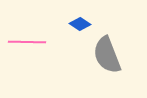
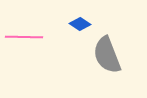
pink line: moved 3 px left, 5 px up
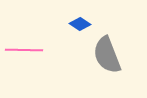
pink line: moved 13 px down
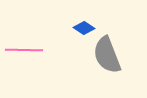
blue diamond: moved 4 px right, 4 px down
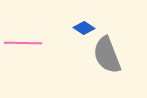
pink line: moved 1 px left, 7 px up
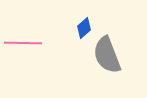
blue diamond: rotated 75 degrees counterclockwise
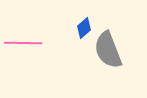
gray semicircle: moved 1 px right, 5 px up
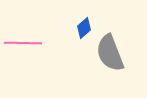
gray semicircle: moved 2 px right, 3 px down
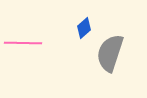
gray semicircle: rotated 39 degrees clockwise
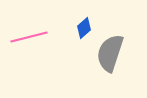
pink line: moved 6 px right, 6 px up; rotated 15 degrees counterclockwise
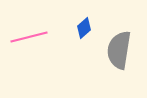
gray semicircle: moved 9 px right, 3 px up; rotated 9 degrees counterclockwise
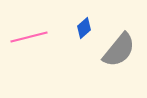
gray semicircle: rotated 150 degrees counterclockwise
